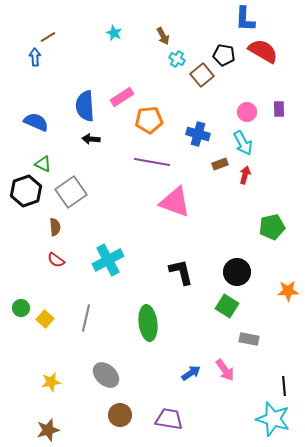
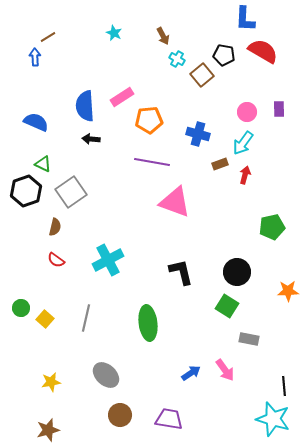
cyan arrow at (243, 143): rotated 65 degrees clockwise
brown semicircle at (55, 227): rotated 18 degrees clockwise
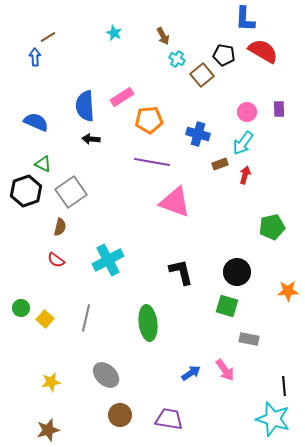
brown semicircle at (55, 227): moved 5 px right
green square at (227, 306): rotated 15 degrees counterclockwise
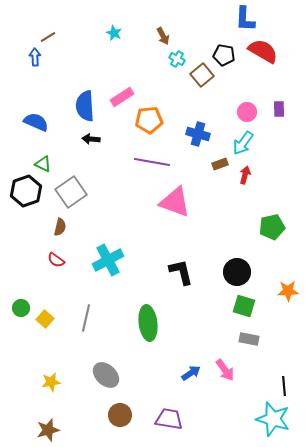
green square at (227, 306): moved 17 px right
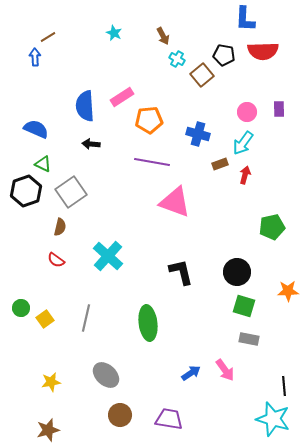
red semicircle at (263, 51): rotated 148 degrees clockwise
blue semicircle at (36, 122): moved 7 px down
black arrow at (91, 139): moved 5 px down
cyan cross at (108, 260): moved 4 px up; rotated 20 degrees counterclockwise
yellow square at (45, 319): rotated 12 degrees clockwise
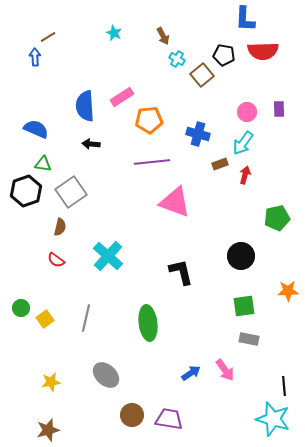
purple line at (152, 162): rotated 16 degrees counterclockwise
green triangle at (43, 164): rotated 18 degrees counterclockwise
green pentagon at (272, 227): moved 5 px right, 9 px up
black circle at (237, 272): moved 4 px right, 16 px up
green square at (244, 306): rotated 25 degrees counterclockwise
brown circle at (120, 415): moved 12 px right
